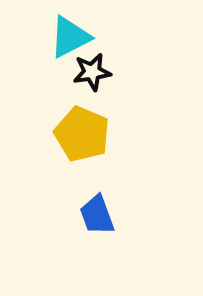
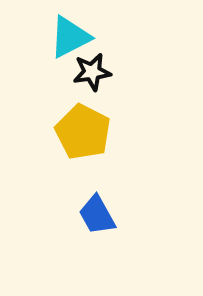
yellow pentagon: moved 1 px right, 2 px up; rotated 4 degrees clockwise
blue trapezoid: rotated 9 degrees counterclockwise
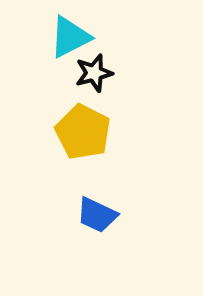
black star: moved 2 px right, 1 px down; rotated 6 degrees counterclockwise
blue trapezoid: rotated 36 degrees counterclockwise
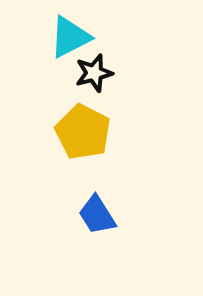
blue trapezoid: rotated 33 degrees clockwise
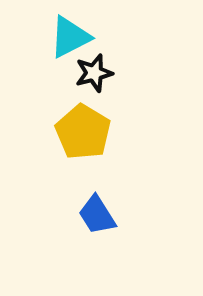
yellow pentagon: rotated 4 degrees clockwise
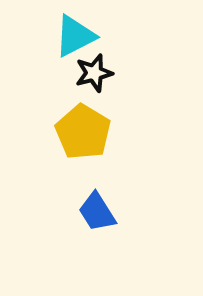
cyan triangle: moved 5 px right, 1 px up
blue trapezoid: moved 3 px up
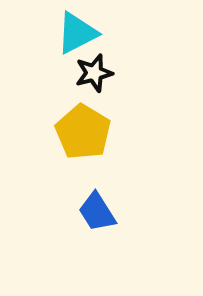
cyan triangle: moved 2 px right, 3 px up
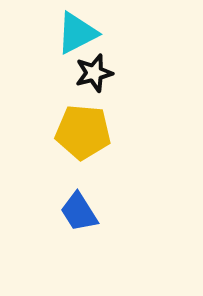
yellow pentagon: rotated 26 degrees counterclockwise
blue trapezoid: moved 18 px left
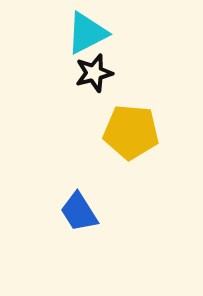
cyan triangle: moved 10 px right
yellow pentagon: moved 48 px right
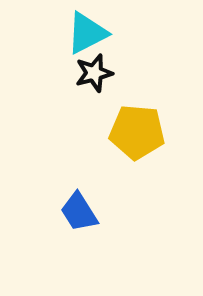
yellow pentagon: moved 6 px right
